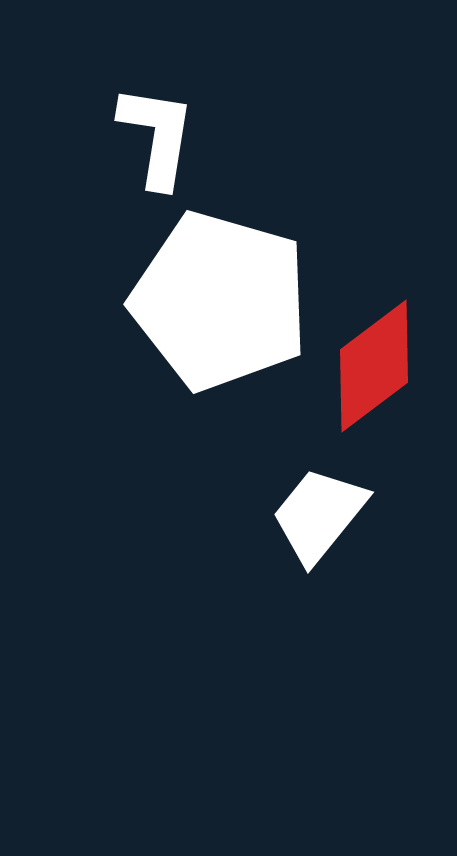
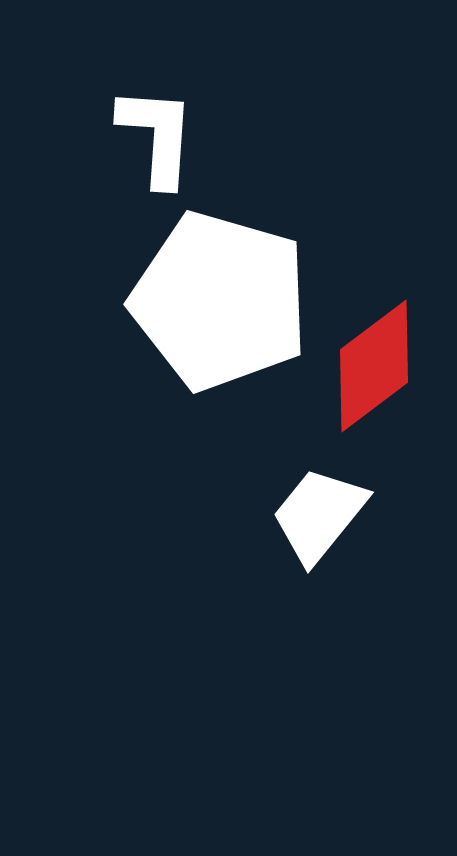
white L-shape: rotated 5 degrees counterclockwise
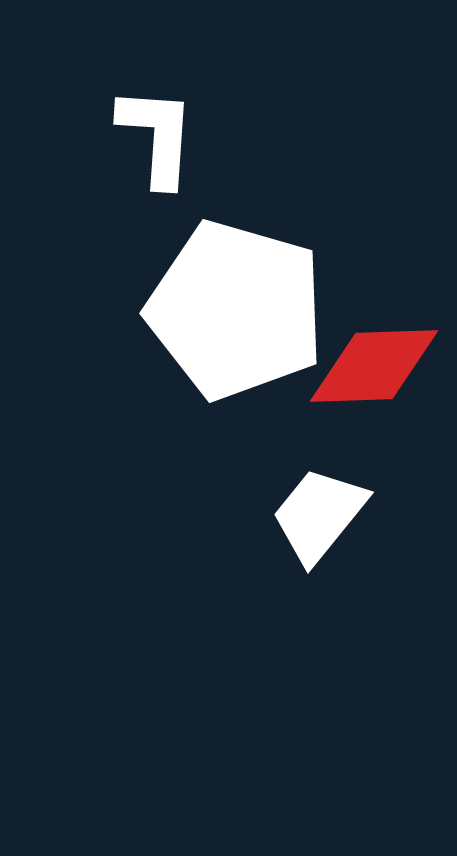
white pentagon: moved 16 px right, 9 px down
red diamond: rotated 35 degrees clockwise
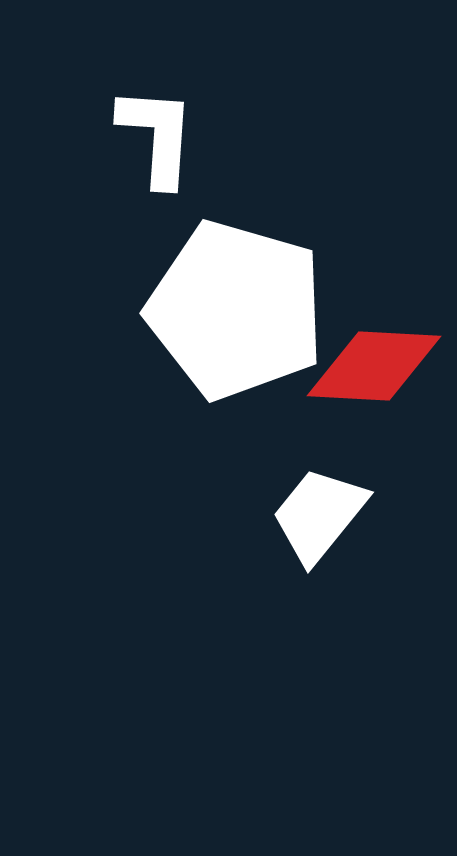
red diamond: rotated 5 degrees clockwise
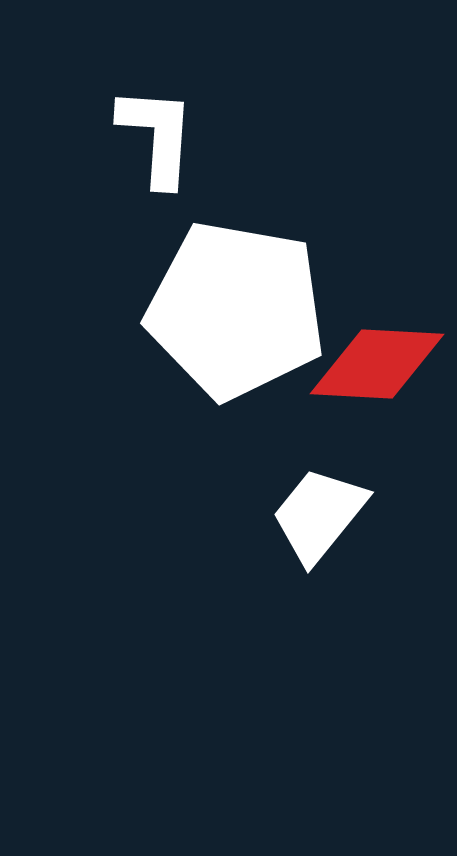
white pentagon: rotated 6 degrees counterclockwise
red diamond: moved 3 px right, 2 px up
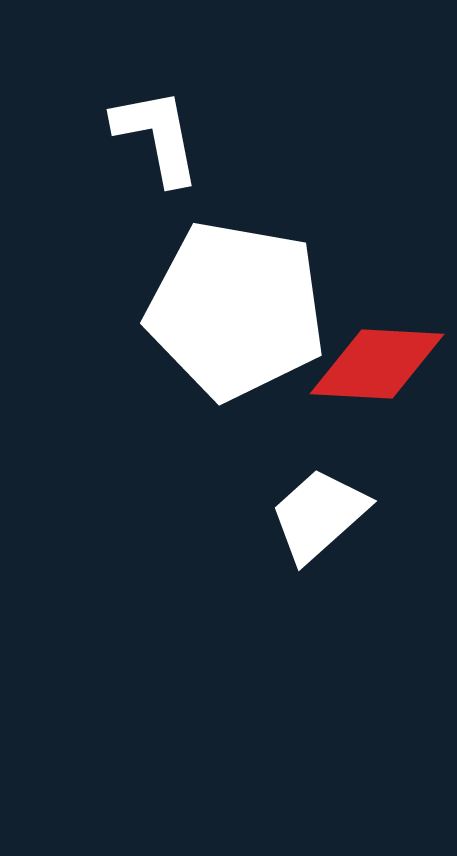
white L-shape: rotated 15 degrees counterclockwise
white trapezoid: rotated 9 degrees clockwise
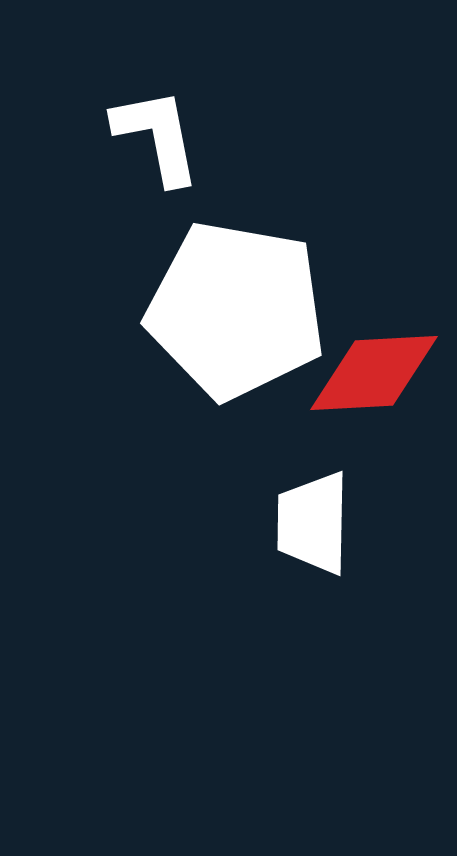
red diamond: moved 3 px left, 9 px down; rotated 6 degrees counterclockwise
white trapezoid: moved 6 px left, 8 px down; rotated 47 degrees counterclockwise
